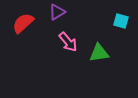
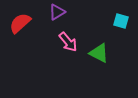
red semicircle: moved 3 px left
green triangle: rotated 35 degrees clockwise
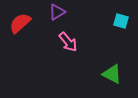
green triangle: moved 13 px right, 21 px down
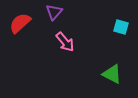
purple triangle: moved 3 px left; rotated 18 degrees counterclockwise
cyan square: moved 6 px down
pink arrow: moved 3 px left
